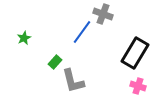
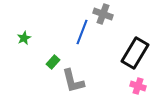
blue line: rotated 15 degrees counterclockwise
green rectangle: moved 2 px left
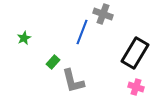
pink cross: moved 2 px left, 1 px down
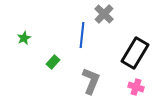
gray cross: moved 1 px right; rotated 24 degrees clockwise
blue line: moved 3 px down; rotated 15 degrees counterclockwise
gray L-shape: moved 18 px right; rotated 144 degrees counterclockwise
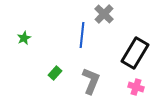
green rectangle: moved 2 px right, 11 px down
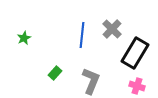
gray cross: moved 8 px right, 15 px down
pink cross: moved 1 px right, 1 px up
